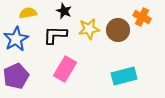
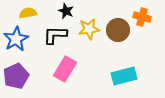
black star: moved 2 px right
orange cross: rotated 12 degrees counterclockwise
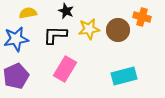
blue star: rotated 20 degrees clockwise
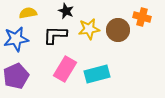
cyan rectangle: moved 27 px left, 2 px up
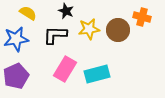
yellow semicircle: rotated 42 degrees clockwise
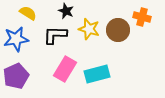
yellow star: rotated 25 degrees clockwise
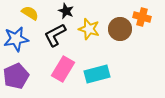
yellow semicircle: moved 2 px right
brown circle: moved 2 px right, 1 px up
black L-shape: rotated 30 degrees counterclockwise
pink rectangle: moved 2 px left
